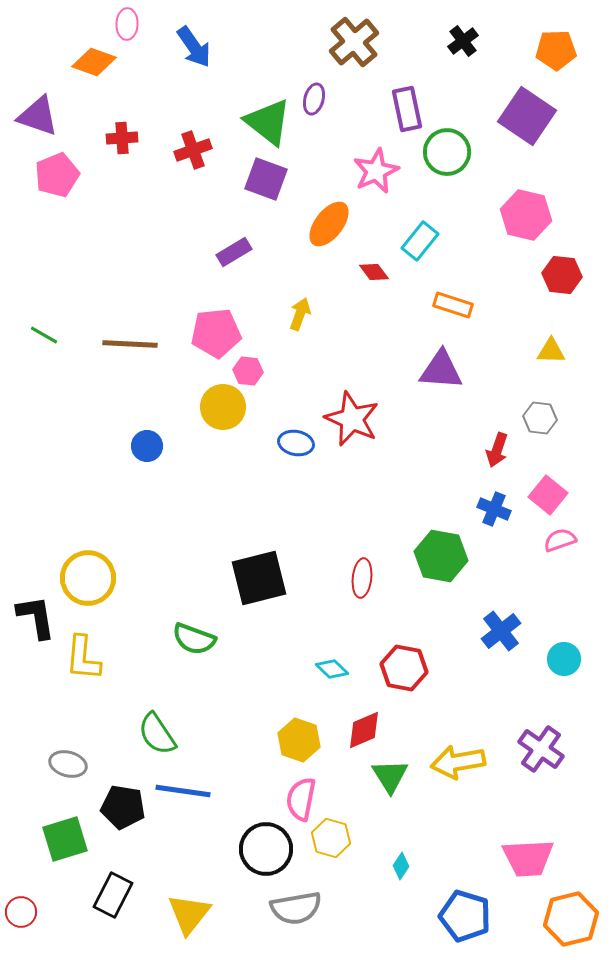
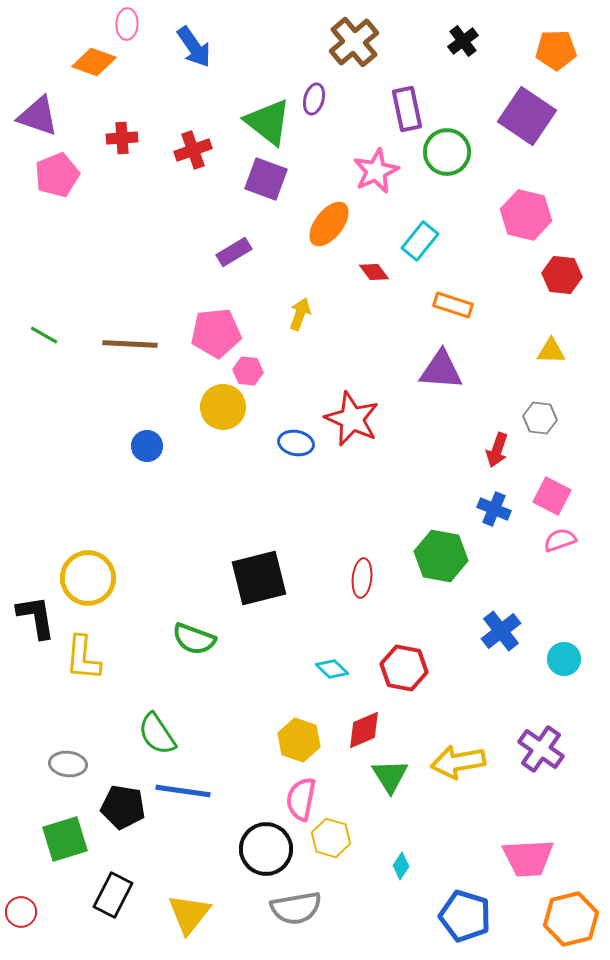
pink square at (548, 495): moved 4 px right, 1 px down; rotated 12 degrees counterclockwise
gray ellipse at (68, 764): rotated 9 degrees counterclockwise
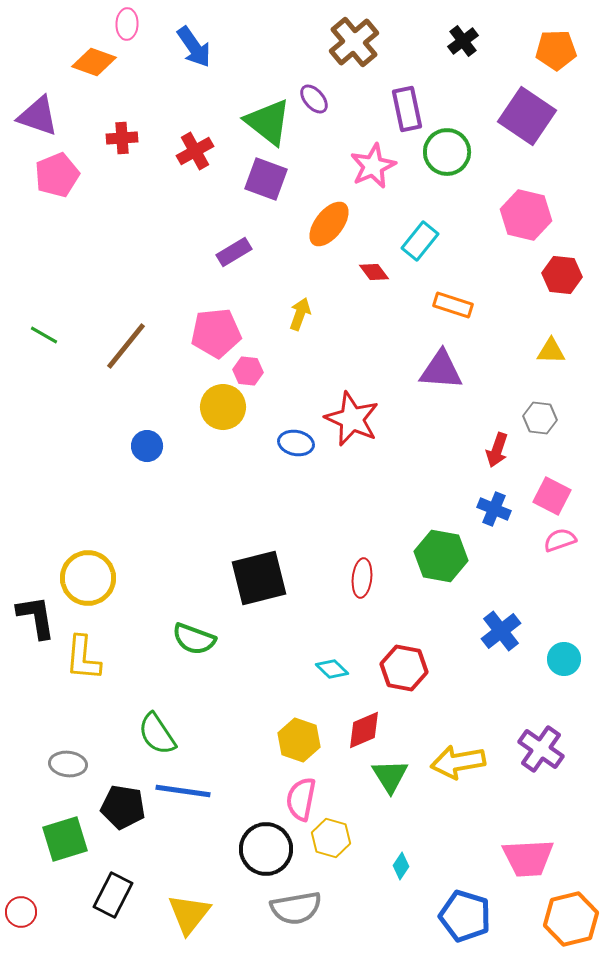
purple ellipse at (314, 99): rotated 56 degrees counterclockwise
red cross at (193, 150): moved 2 px right, 1 px down; rotated 9 degrees counterclockwise
pink star at (376, 171): moved 3 px left, 5 px up
brown line at (130, 344): moved 4 px left, 2 px down; rotated 54 degrees counterclockwise
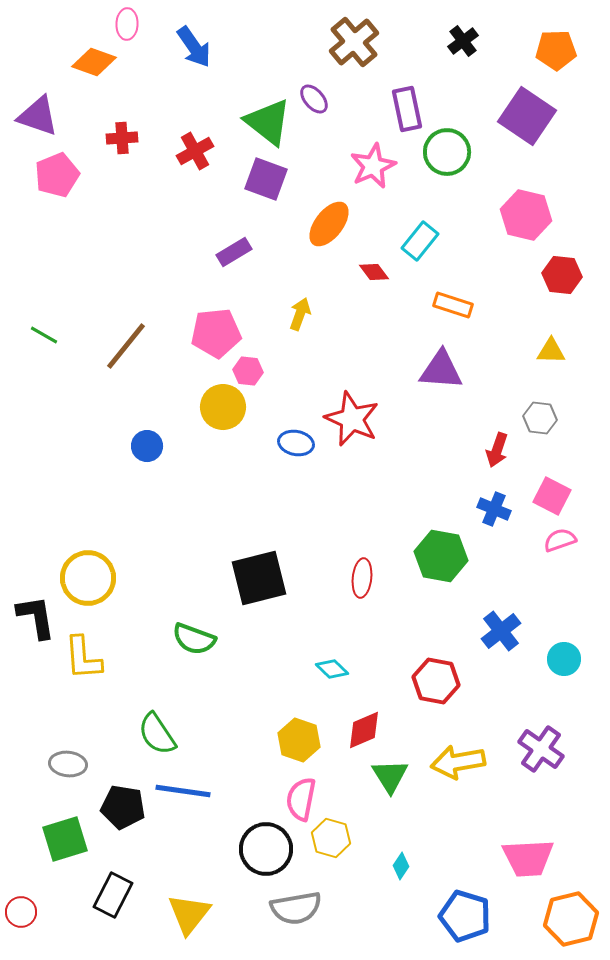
yellow L-shape at (83, 658): rotated 9 degrees counterclockwise
red hexagon at (404, 668): moved 32 px right, 13 px down
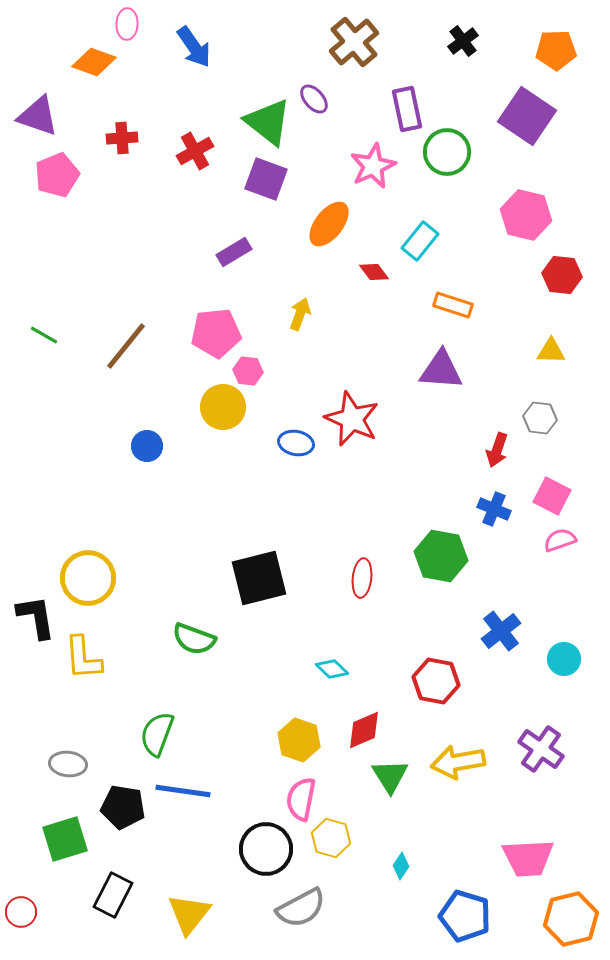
green semicircle at (157, 734): rotated 54 degrees clockwise
gray semicircle at (296, 908): moved 5 px right; rotated 18 degrees counterclockwise
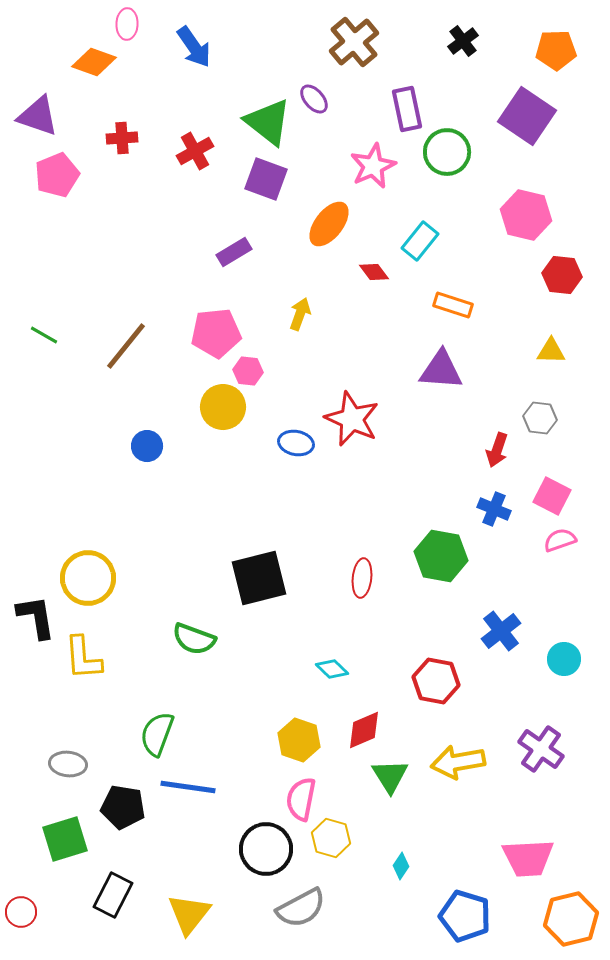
blue line at (183, 791): moved 5 px right, 4 px up
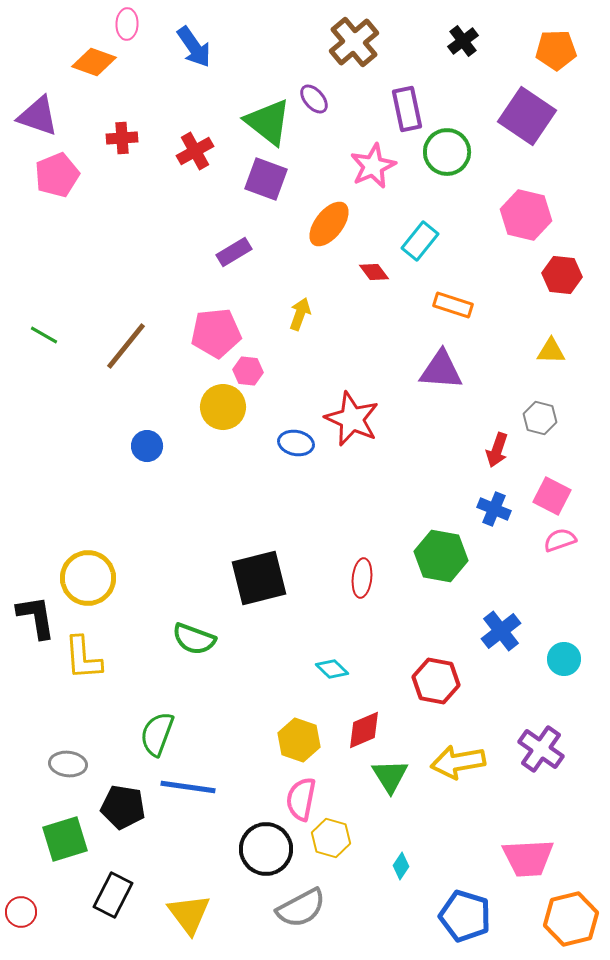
gray hexagon at (540, 418): rotated 8 degrees clockwise
yellow triangle at (189, 914): rotated 15 degrees counterclockwise
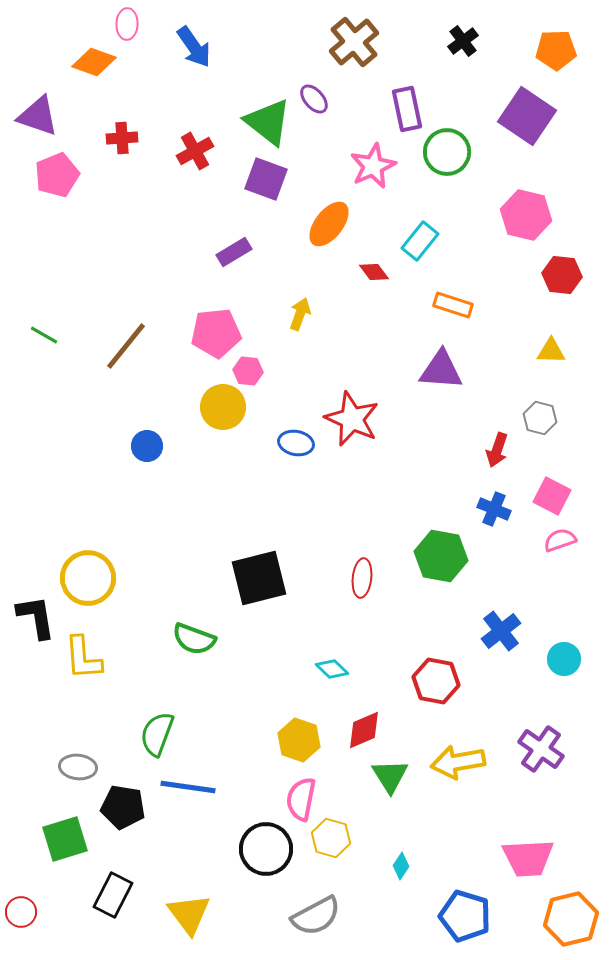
gray ellipse at (68, 764): moved 10 px right, 3 px down
gray semicircle at (301, 908): moved 15 px right, 8 px down
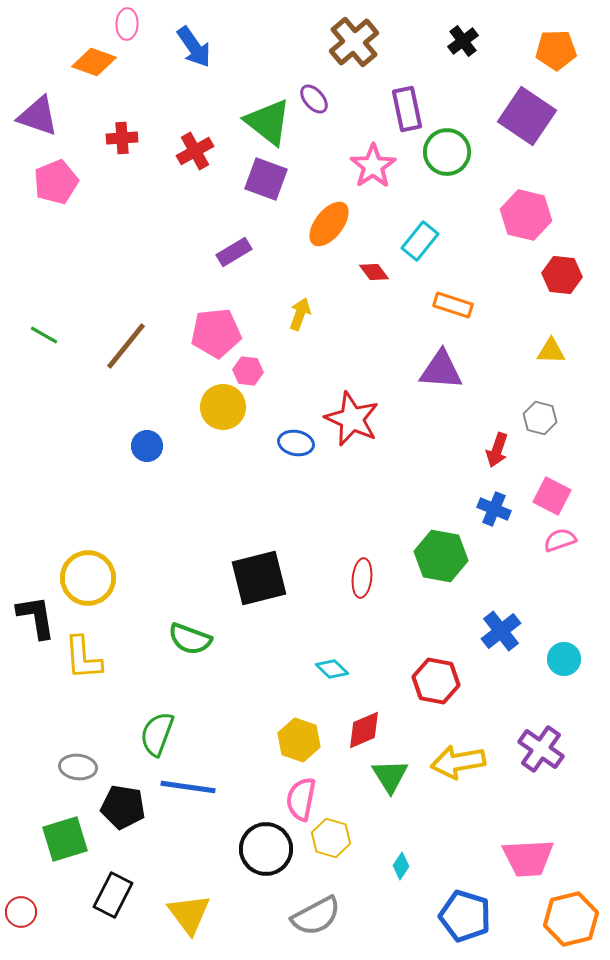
pink star at (373, 166): rotated 9 degrees counterclockwise
pink pentagon at (57, 175): moved 1 px left, 7 px down
green semicircle at (194, 639): moved 4 px left
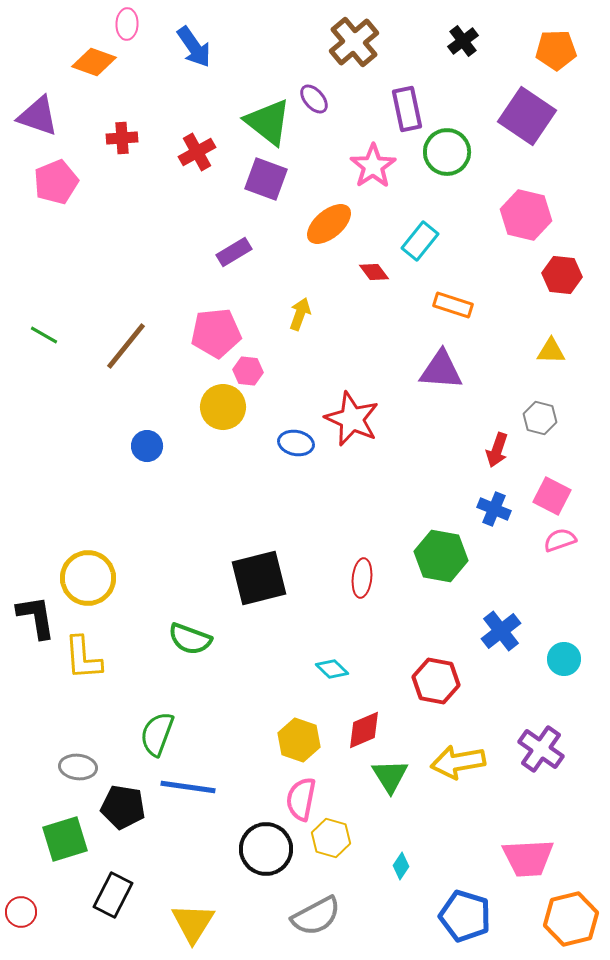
red cross at (195, 151): moved 2 px right, 1 px down
orange ellipse at (329, 224): rotated 12 degrees clockwise
yellow triangle at (189, 914): moved 4 px right, 9 px down; rotated 9 degrees clockwise
